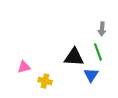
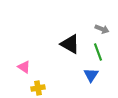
gray arrow: rotated 72 degrees counterclockwise
black triangle: moved 4 px left, 13 px up; rotated 25 degrees clockwise
pink triangle: rotated 48 degrees clockwise
yellow cross: moved 7 px left, 7 px down; rotated 24 degrees counterclockwise
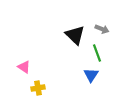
black triangle: moved 5 px right, 9 px up; rotated 15 degrees clockwise
green line: moved 1 px left, 1 px down
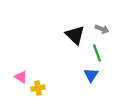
pink triangle: moved 3 px left, 10 px down
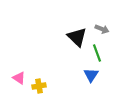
black triangle: moved 2 px right, 2 px down
pink triangle: moved 2 px left, 1 px down
yellow cross: moved 1 px right, 2 px up
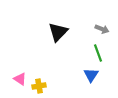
black triangle: moved 19 px left, 5 px up; rotated 30 degrees clockwise
green line: moved 1 px right
pink triangle: moved 1 px right, 1 px down
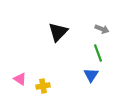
yellow cross: moved 4 px right
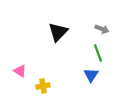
pink triangle: moved 8 px up
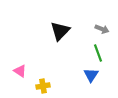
black triangle: moved 2 px right, 1 px up
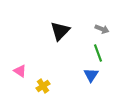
yellow cross: rotated 24 degrees counterclockwise
